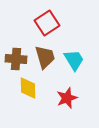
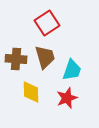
cyan trapezoid: moved 2 px left, 10 px down; rotated 50 degrees clockwise
yellow diamond: moved 3 px right, 4 px down
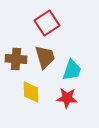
red star: rotated 25 degrees clockwise
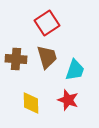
brown trapezoid: moved 2 px right
cyan trapezoid: moved 3 px right
yellow diamond: moved 11 px down
red star: moved 1 px right, 2 px down; rotated 15 degrees clockwise
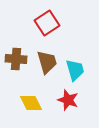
brown trapezoid: moved 5 px down
cyan trapezoid: rotated 35 degrees counterclockwise
yellow diamond: rotated 25 degrees counterclockwise
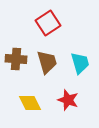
red square: moved 1 px right
cyan trapezoid: moved 5 px right, 7 px up
yellow diamond: moved 1 px left
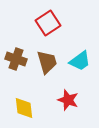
brown cross: rotated 15 degrees clockwise
cyan trapezoid: moved 2 px up; rotated 70 degrees clockwise
yellow diamond: moved 6 px left, 5 px down; rotated 20 degrees clockwise
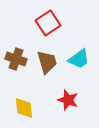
cyan trapezoid: moved 1 px left, 2 px up
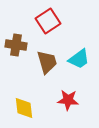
red square: moved 2 px up
brown cross: moved 14 px up; rotated 10 degrees counterclockwise
red star: rotated 15 degrees counterclockwise
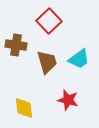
red square: moved 1 px right; rotated 10 degrees counterclockwise
red star: rotated 10 degrees clockwise
